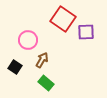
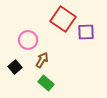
black square: rotated 16 degrees clockwise
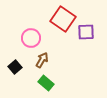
pink circle: moved 3 px right, 2 px up
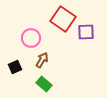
black square: rotated 16 degrees clockwise
green rectangle: moved 2 px left, 1 px down
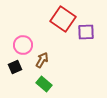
pink circle: moved 8 px left, 7 px down
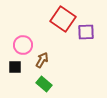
black square: rotated 24 degrees clockwise
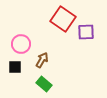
pink circle: moved 2 px left, 1 px up
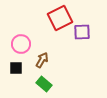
red square: moved 3 px left, 1 px up; rotated 30 degrees clockwise
purple square: moved 4 px left
black square: moved 1 px right, 1 px down
